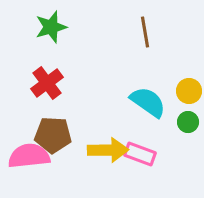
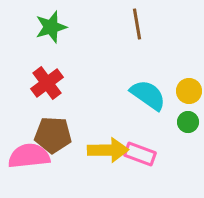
brown line: moved 8 px left, 8 px up
cyan semicircle: moved 7 px up
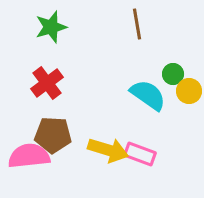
green circle: moved 15 px left, 48 px up
yellow arrow: rotated 18 degrees clockwise
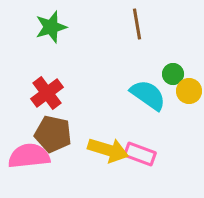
red cross: moved 10 px down
brown pentagon: moved 1 px up; rotated 9 degrees clockwise
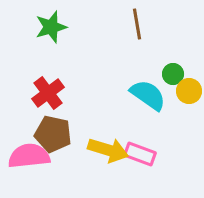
red cross: moved 1 px right
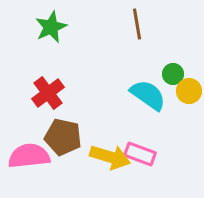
green star: rotated 8 degrees counterclockwise
brown pentagon: moved 10 px right, 3 px down
yellow arrow: moved 2 px right, 7 px down
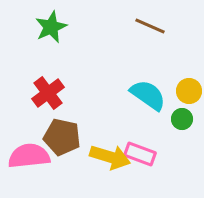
brown line: moved 13 px right, 2 px down; rotated 56 degrees counterclockwise
green circle: moved 9 px right, 45 px down
brown pentagon: moved 1 px left
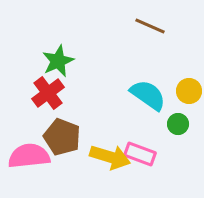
green star: moved 7 px right, 34 px down
green circle: moved 4 px left, 5 px down
brown pentagon: rotated 9 degrees clockwise
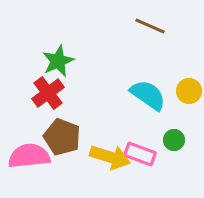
green circle: moved 4 px left, 16 px down
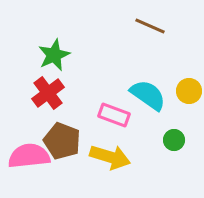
green star: moved 4 px left, 6 px up
brown pentagon: moved 4 px down
pink rectangle: moved 26 px left, 39 px up
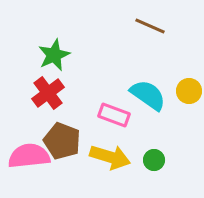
green circle: moved 20 px left, 20 px down
